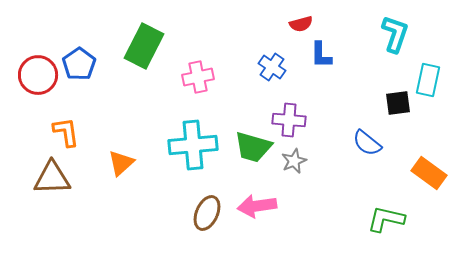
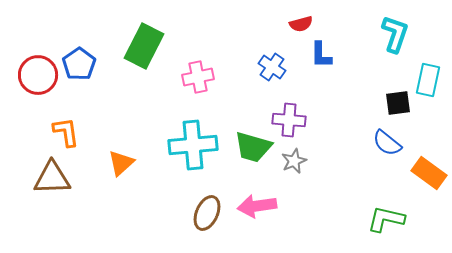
blue semicircle: moved 20 px right
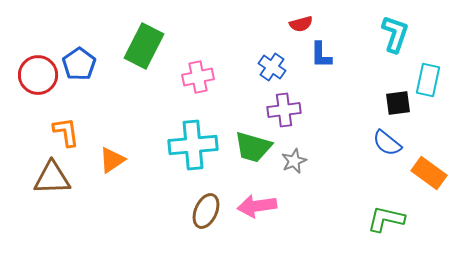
purple cross: moved 5 px left, 10 px up; rotated 12 degrees counterclockwise
orange triangle: moved 9 px left, 3 px up; rotated 8 degrees clockwise
brown ellipse: moved 1 px left, 2 px up
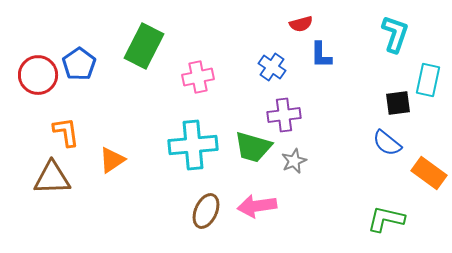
purple cross: moved 5 px down
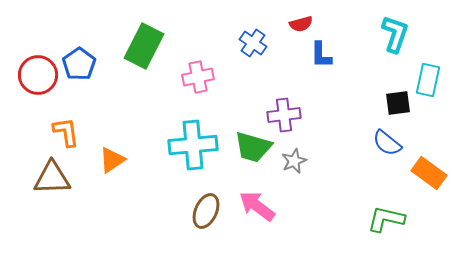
blue cross: moved 19 px left, 24 px up
pink arrow: rotated 45 degrees clockwise
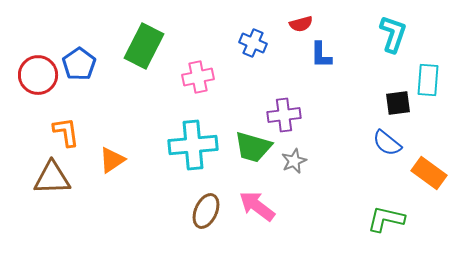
cyan L-shape: moved 2 px left
blue cross: rotated 12 degrees counterclockwise
cyan rectangle: rotated 8 degrees counterclockwise
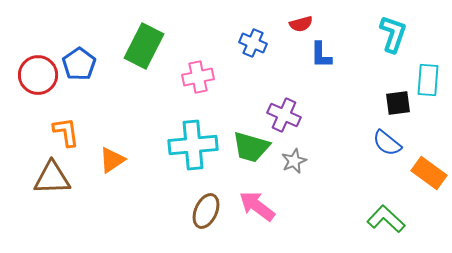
purple cross: rotated 32 degrees clockwise
green trapezoid: moved 2 px left
green L-shape: rotated 30 degrees clockwise
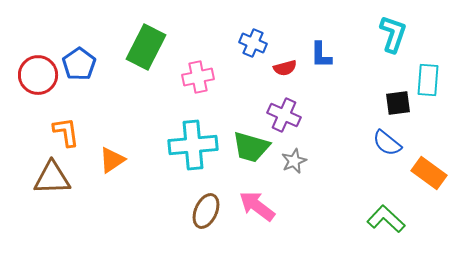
red semicircle: moved 16 px left, 44 px down
green rectangle: moved 2 px right, 1 px down
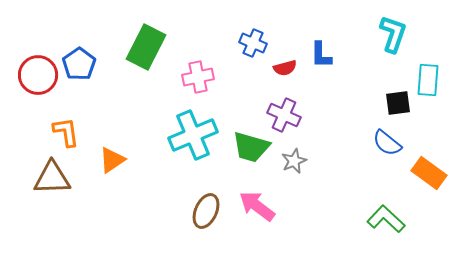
cyan cross: moved 10 px up; rotated 18 degrees counterclockwise
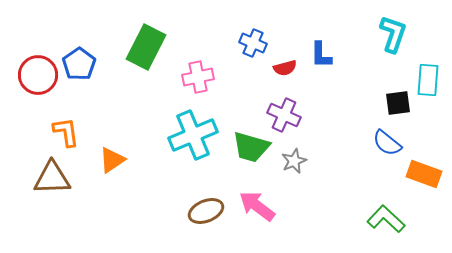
orange rectangle: moved 5 px left, 1 px down; rotated 16 degrees counterclockwise
brown ellipse: rotated 44 degrees clockwise
